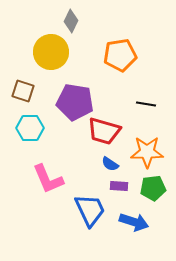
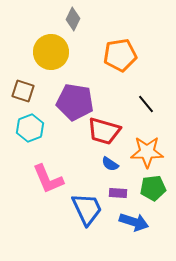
gray diamond: moved 2 px right, 2 px up
black line: rotated 42 degrees clockwise
cyan hexagon: rotated 20 degrees counterclockwise
purple rectangle: moved 1 px left, 7 px down
blue trapezoid: moved 3 px left, 1 px up
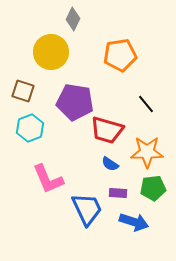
red trapezoid: moved 3 px right, 1 px up
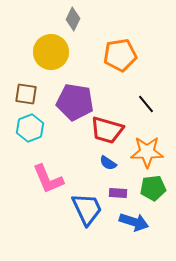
brown square: moved 3 px right, 3 px down; rotated 10 degrees counterclockwise
blue semicircle: moved 2 px left, 1 px up
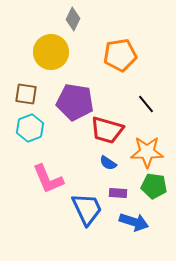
green pentagon: moved 1 px right, 2 px up; rotated 15 degrees clockwise
